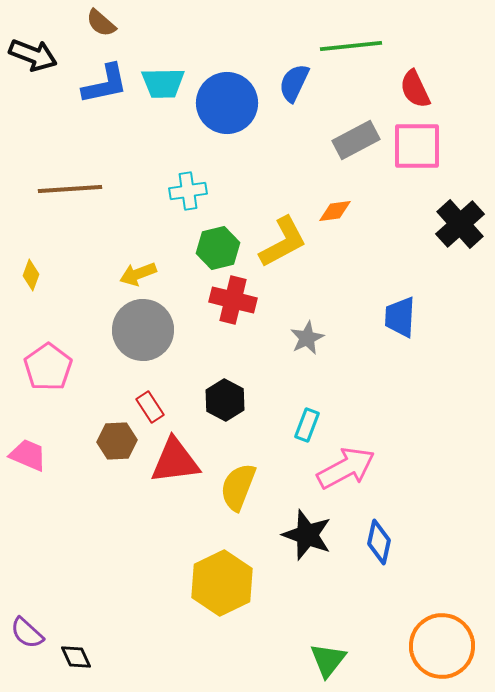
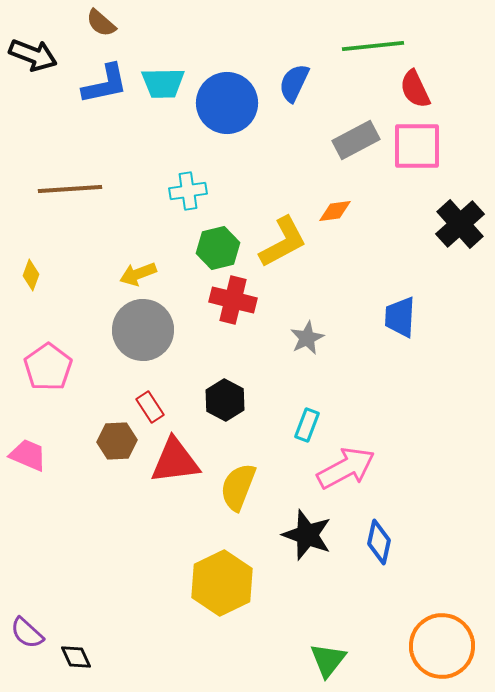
green line: moved 22 px right
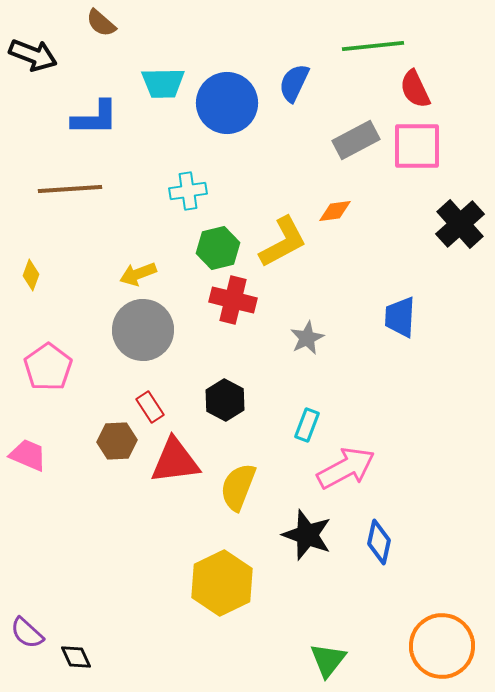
blue L-shape: moved 10 px left, 34 px down; rotated 12 degrees clockwise
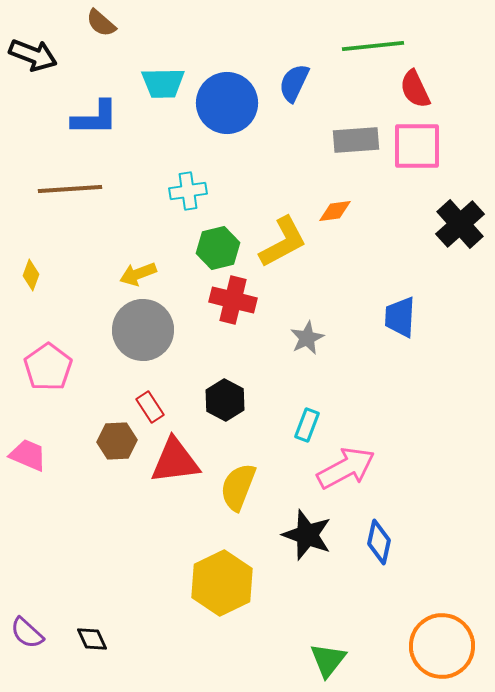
gray rectangle: rotated 24 degrees clockwise
black diamond: moved 16 px right, 18 px up
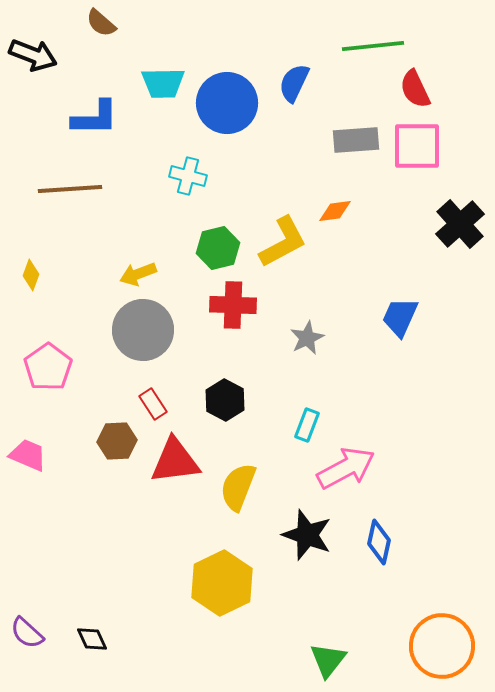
cyan cross: moved 15 px up; rotated 24 degrees clockwise
red cross: moved 5 px down; rotated 12 degrees counterclockwise
blue trapezoid: rotated 21 degrees clockwise
red rectangle: moved 3 px right, 3 px up
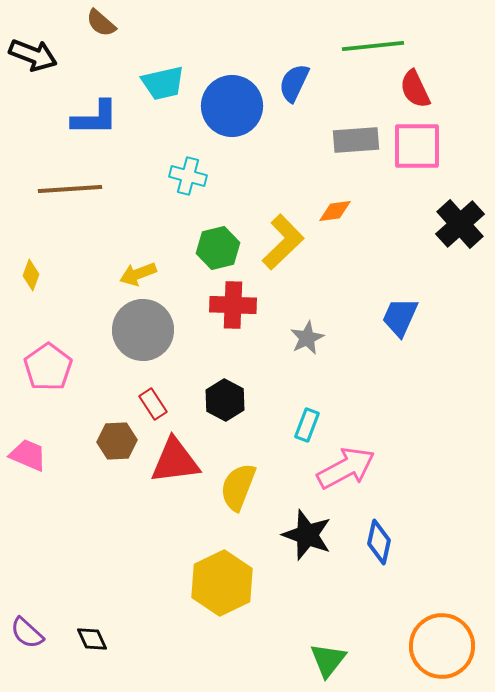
cyan trapezoid: rotated 12 degrees counterclockwise
blue circle: moved 5 px right, 3 px down
yellow L-shape: rotated 16 degrees counterclockwise
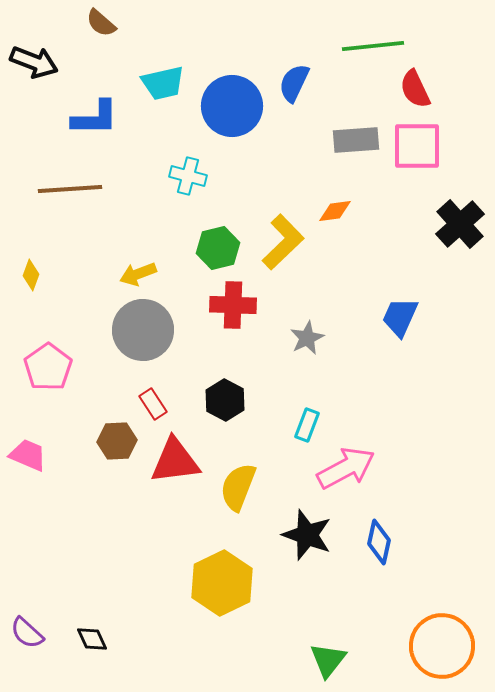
black arrow: moved 1 px right, 7 px down
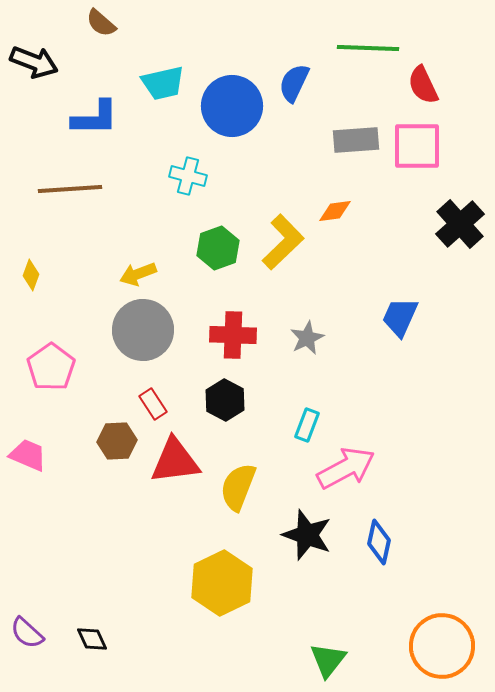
green line: moved 5 px left, 2 px down; rotated 8 degrees clockwise
red semicircle: moved 8 px right, 4 px up
green hexagon: rotated 6 degrees counterclockwise
red cross: moved 30 px down
pink pentagon: moved 3 px right
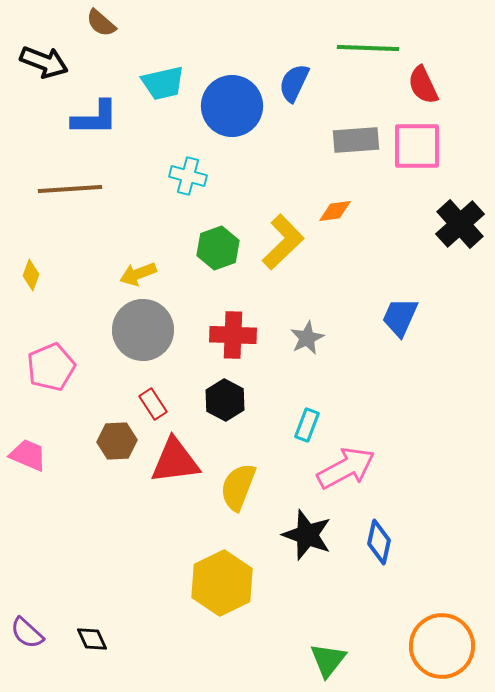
black arrow: moved 10 px right
pink pentagon: rotated 12 degrees clockwise
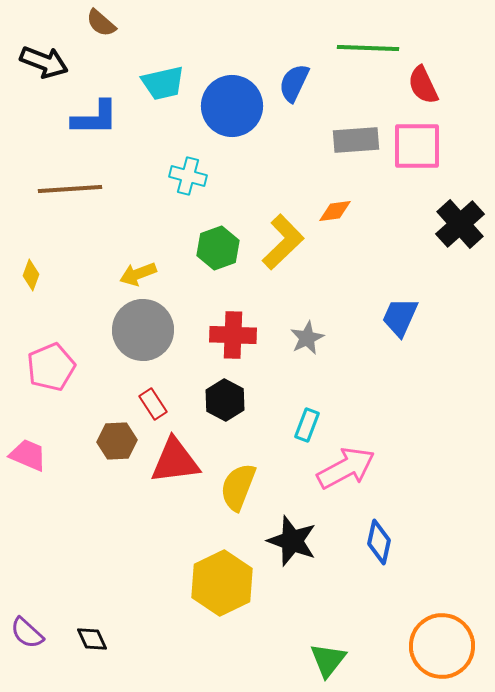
black star: moved 15 px left, 6 px down
